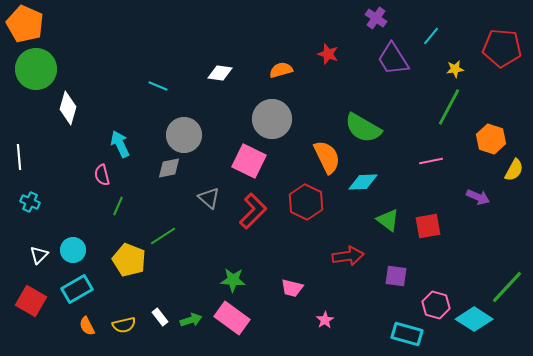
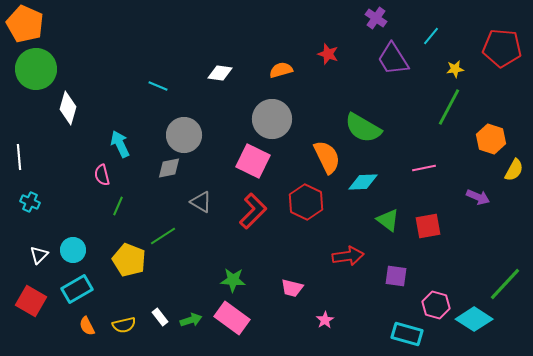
pink square at (249, 161): moved 4 px right
pink line at (431, 161): moved 7 px left, 7 px down
gray triangle at (209, 198): moved 8 px left, 4 px down; rotated 10 degrees counterclockwise
green line at (507, 287): moved 2 px left, 3 px up
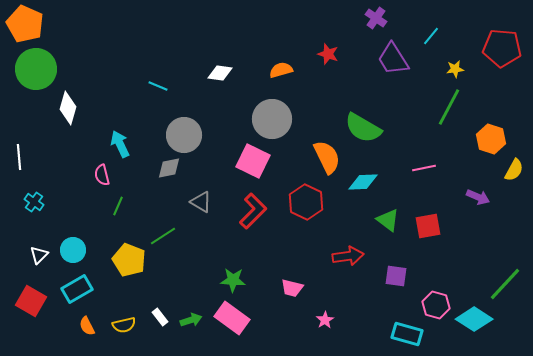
cyan cross at (30, 202): moved 4 px right; rotated 12 degrees clockwise
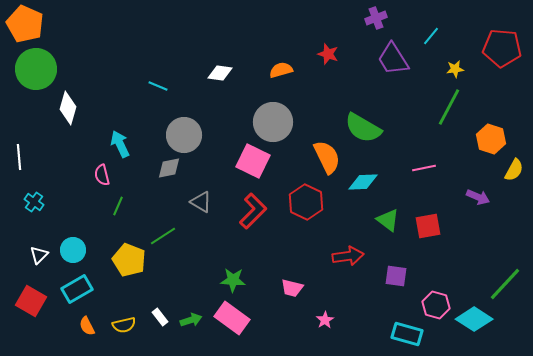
purple cross at (376, 18): rotated 35 degrees clockwise
gray circle at (272, 119): moved 1 px right, 3 px down
